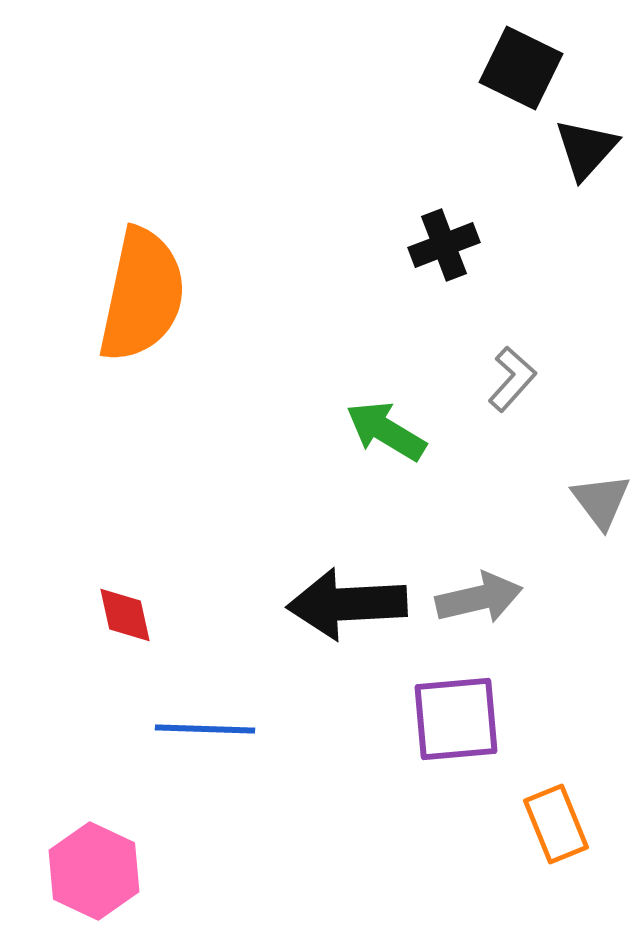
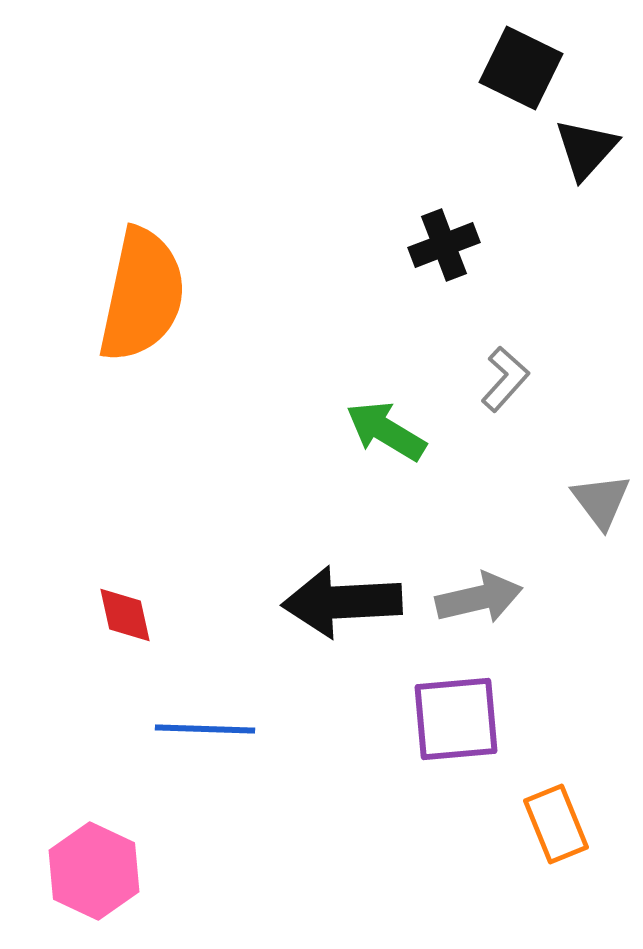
gray L-shape: moved 7 px left
black arrow: moved 5 px left, 2 px up
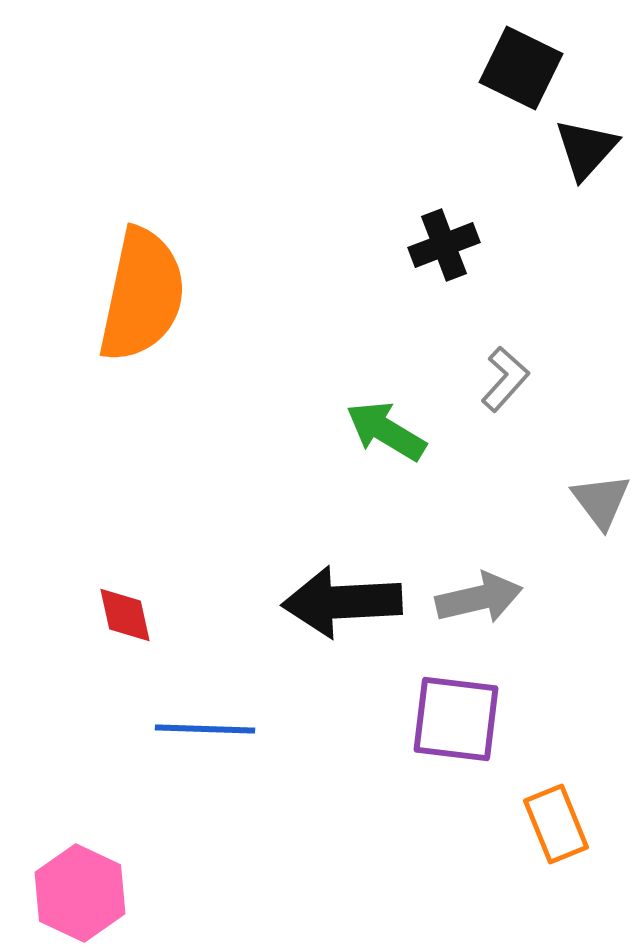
purple square: rotated 12 degrees clockwise
pink hexagon: moved 14 px left, 22 px down
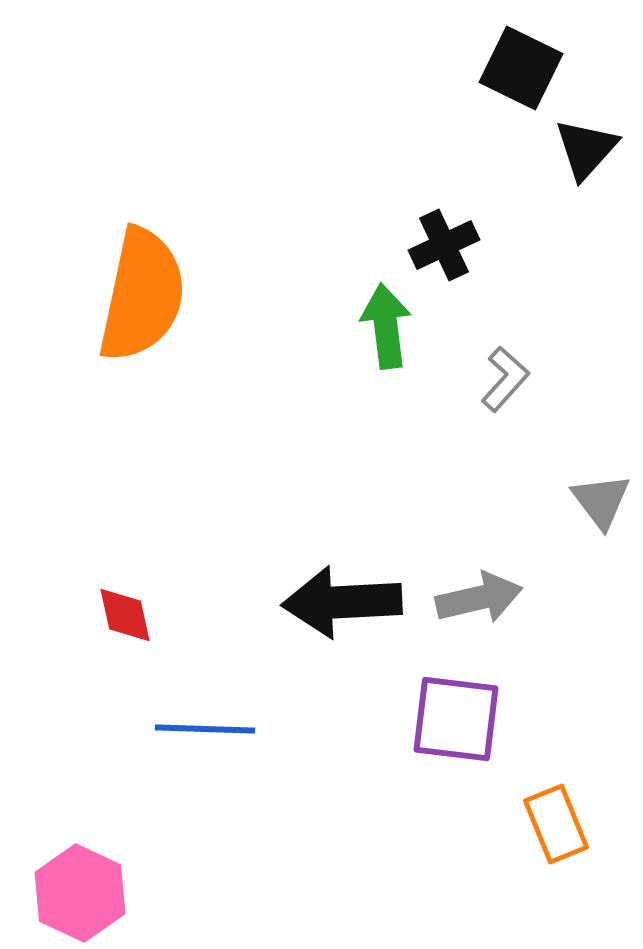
black cross: rotated 4 degrees counterclockwise
green arrow: moved 105 px up; rotated 52 degrees clockwise
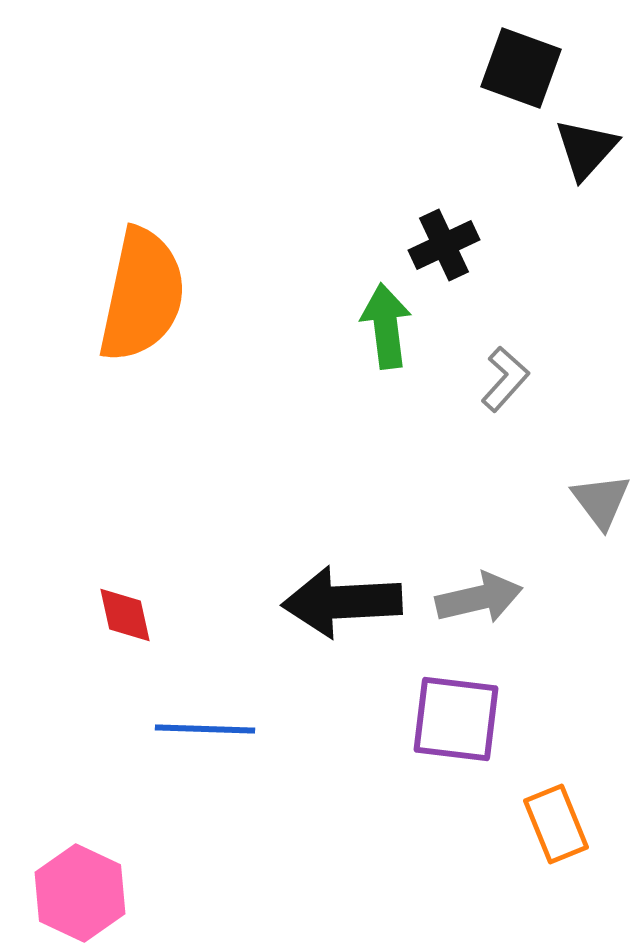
black square: rotated 6 degrees counterclockwise
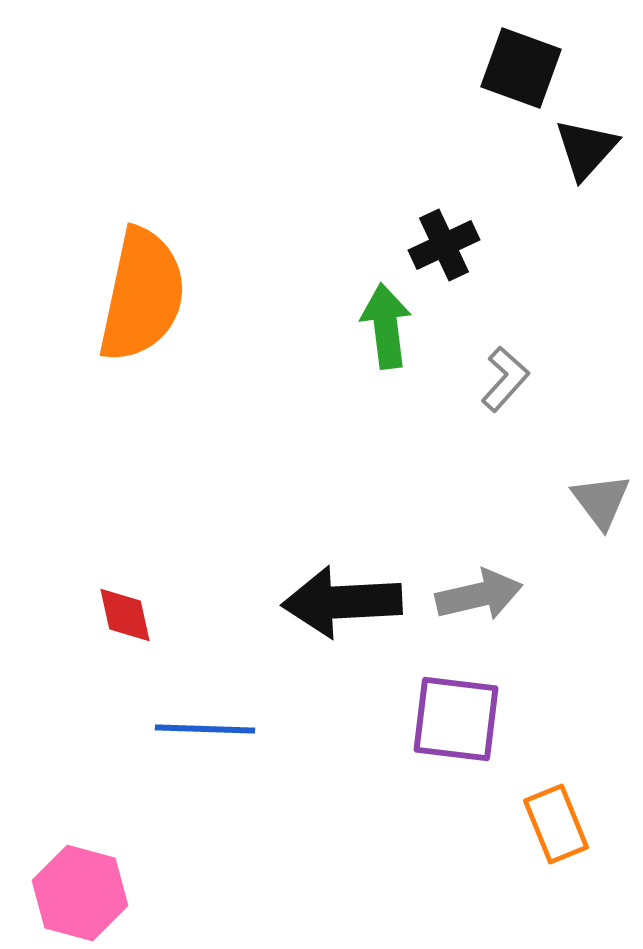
gray arrow: moved 3 px up
pink hexagon: rotated 10 degrees counterclockwise
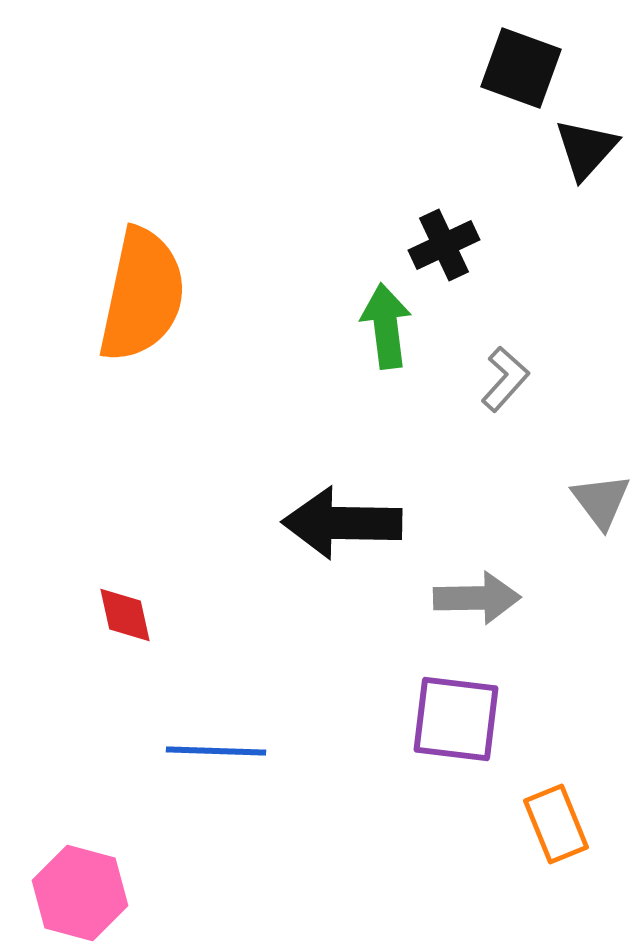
gray arrow: moved 2 px left, 3 px down; rotated 12 degrees clockwise
black arrow: moved 79 px up; rotated 4 degrees clockwise
blue line: moved 11 px right, 22 px down
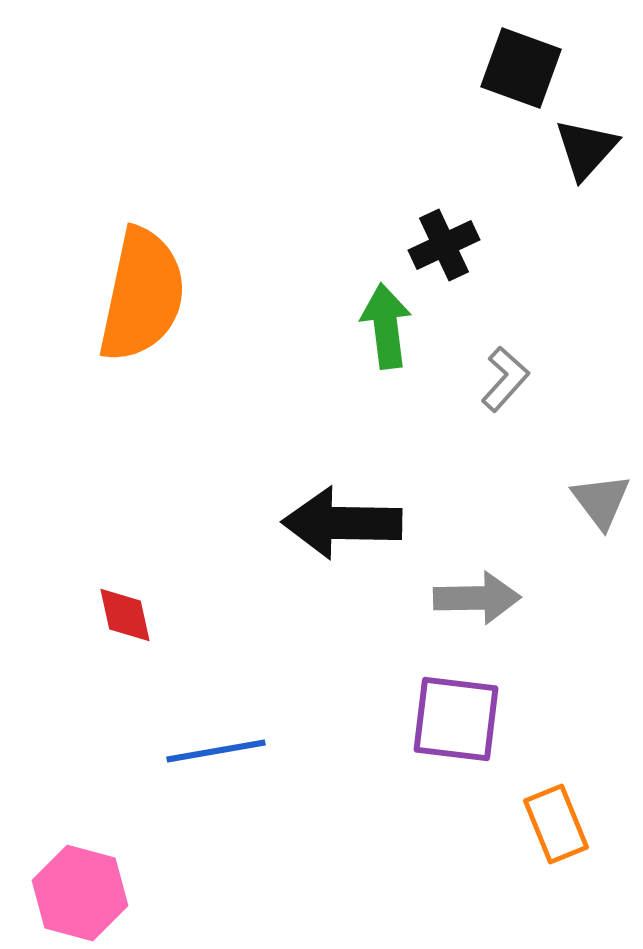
blue line: rotated 12 degrees counterclockwise
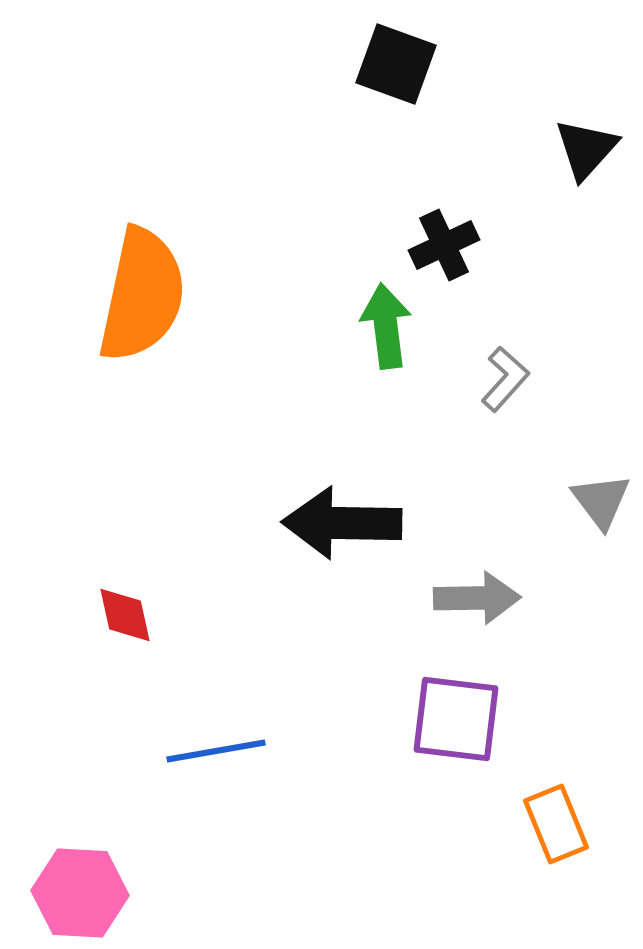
black square: moved 125 px left, 4 px up
pink hexagon: rotated 12 degrees counterclockwise
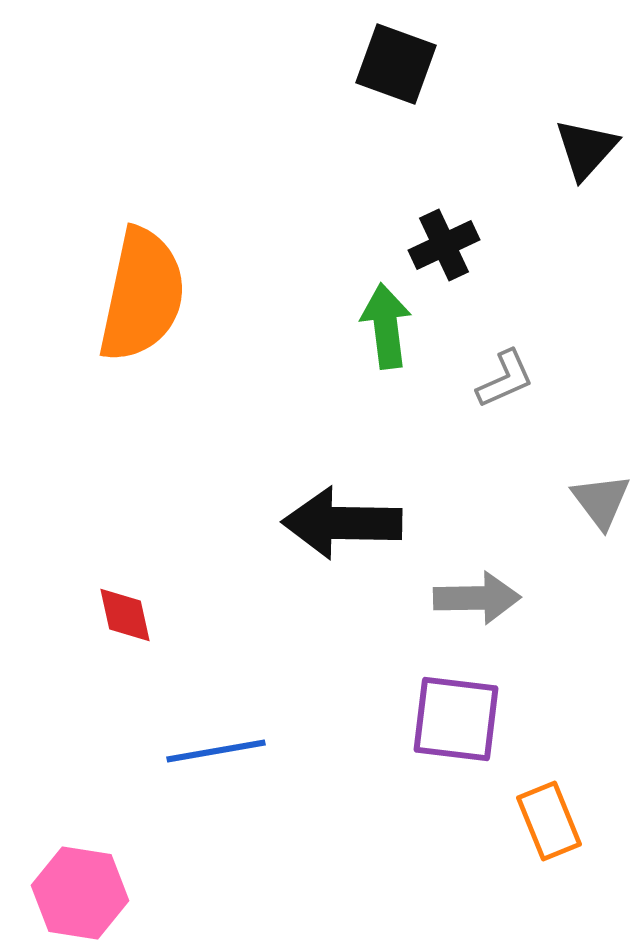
gray L-shape: rotated 24 degrees clockwise
orange rectangle: moved 7 px left, 3 px up
pink hexagon: rotated 6 degrees clockwise
